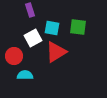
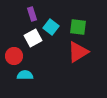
purple rectangle: moved 2 px right, 4 px down
cyan square: moved 1 px left, 1 px up; rotated 28 degrees clockwise
red triangle: moved 22 px right
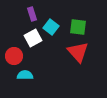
red triangle: rotated 40 degrees counterclockwise
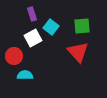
green square: moved 4 px right, 1 px up; rotated 12 degrees counterclockwise
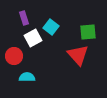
purple rectangle: moved 8 px left, 4 px down
green square: moved 6 px right, 6 px down
red triangle: moved 3 px down
cyan semicircle: moved 2 px right, 2 px down
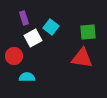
red triangle: moved 4 px right, 3 px down; rotated 40 degrees counterclockwise
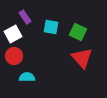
purple rectangle: moved 1 px right, 1 px up; rotated 16 degrees counterclockwise
cyan square: rotated 28 degrees counterclockwise
green square: moved 10 px left; rotated 30 degrees clockwise
white square: moved 20 px left, 4 px up
red triangle: rotated 40 degrees clockwise
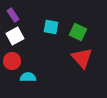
purple rectangle: moved 12 px left, 2 px up
white square: moved 2 px right, 2 px down
red circle: moved 2 px left, 5 px down
cyan semicircle: moved 1 px right
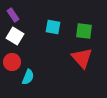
cyan square: moved 2 px right
green square: moved 6 px right, 1 px up; rotated 18 degrees counterclockwise
white square: rotated 30 degrees counterclockwise
red circle: moved 1 px down
cyan semicircle: rotated 112 degrees clockwise
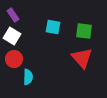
white square: moved 3 px left
red circle: moved 2 px right, 3 px up
cyan semicircle: rotated 21 degrees counterclockwise
